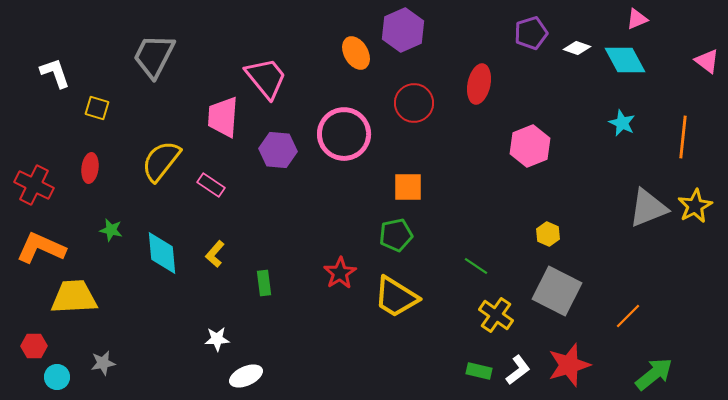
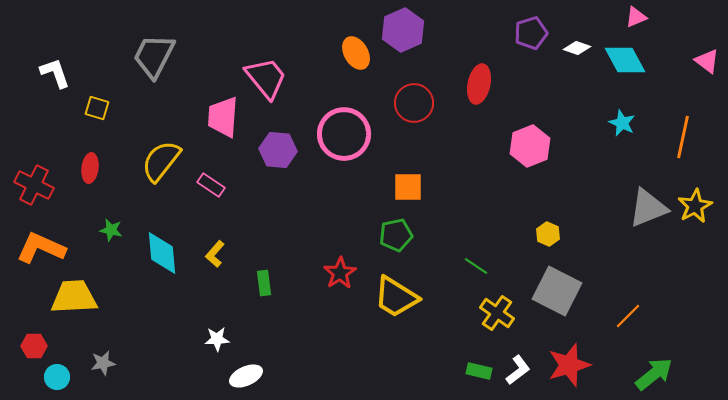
pink triangle at (637, 19): moved 1 px left, 2 px up
orange line at (683, 137): rotated 6 degrees clockwise
yellow cross at (496, 315): moved 1 px right, 2 px up
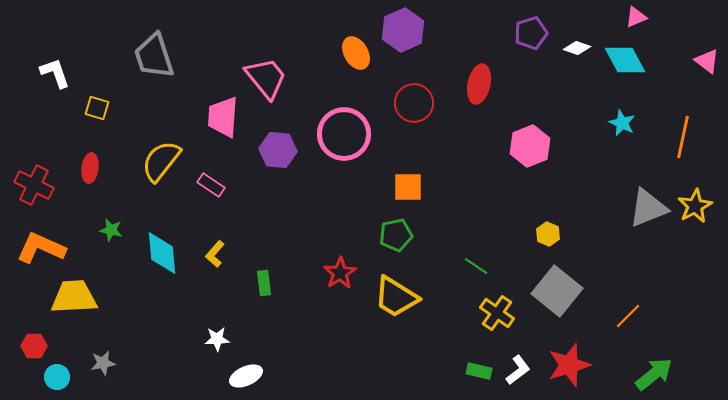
gray trapezoid at (154, 56): rotated 45 degrees counterclockwise
gray square at (557, 291): rotated 12 degrees clockwise
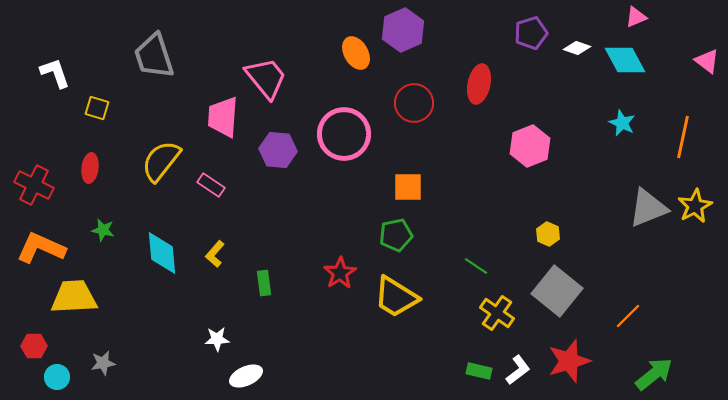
green star at (111, 230): moved 8 px left
red star at (569, 365): moved 4 px up
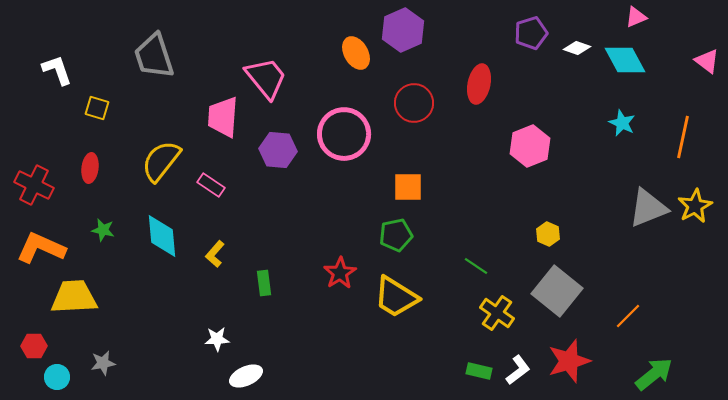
white L-shape at (55, 73): moved 2 px right, 3 px up
cyan diamond at (162, 253): moved 17 px up
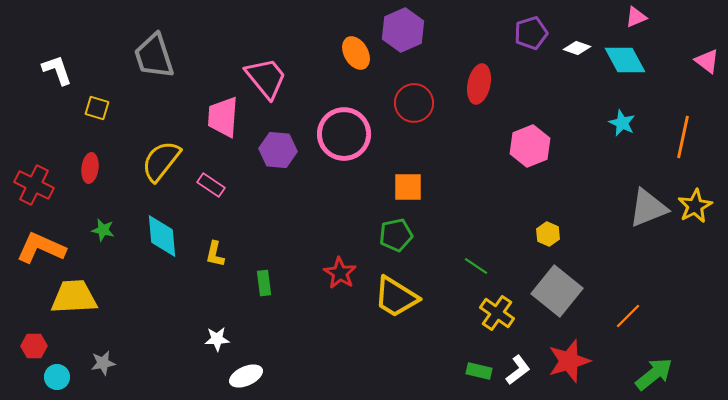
yellow L-shape at (215, 254): rotated 28 degrees counterclockwise
red star at (340, 273): rotated 8 degrees counterclockwise
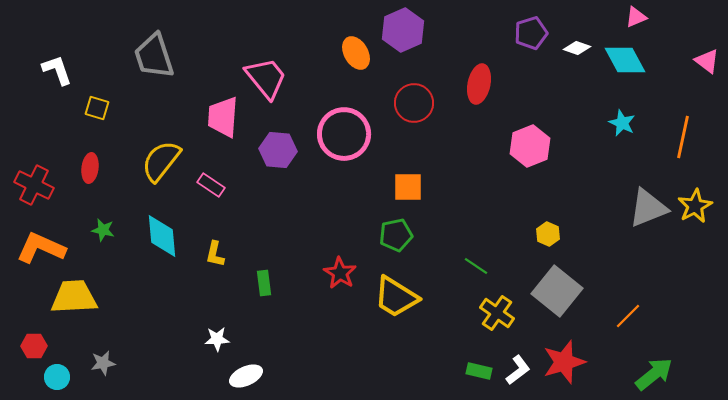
red star at (569, 361): moved 5 px left, 1 px down
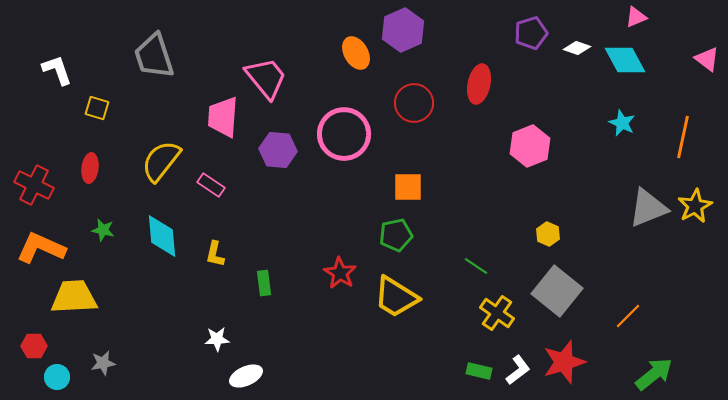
pink triangle at (707, 61): moved 2 px up
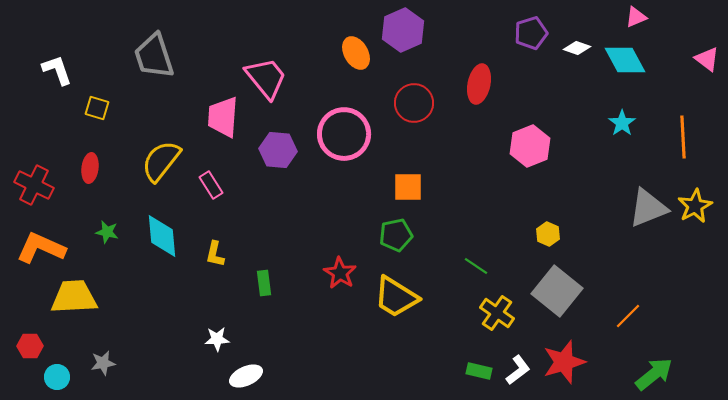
cyan star at (622, 123): rotated 12 degrees clockwise
orange line at (683, 137): rotated 15 degrees counterclockwise
pink rectangle at (211, 185): rotated 24 degrees clockwise
green star at (103, 230): moved 4 px right, 2 px down
red hexagon at (34, 346): moved 4 px left
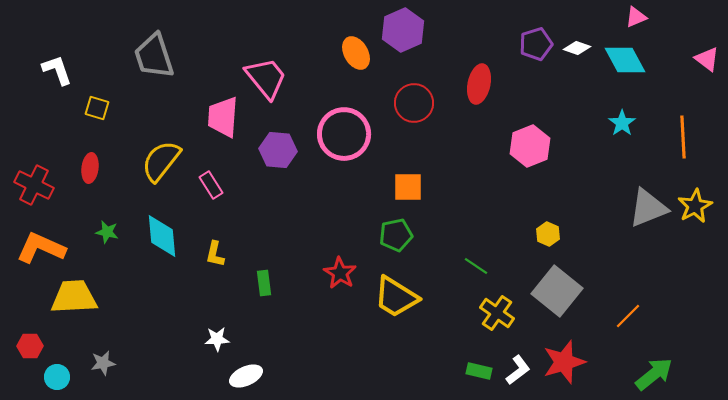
purple pentagon at (531, 33): moved 5 px right, 11 px down
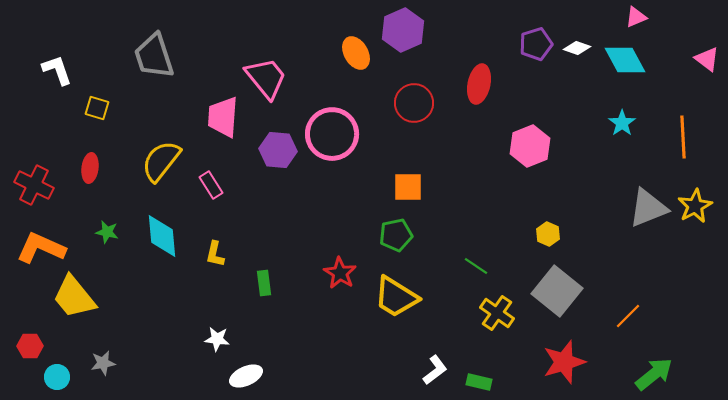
pink circle at (344, 134): moved 12 px left
yellow trapezoid at (74, 297): rotated 126 degrees counterclockwise
white star at (217, 339): rotated 10 degrees clockwise
white L-shape at (518, 370): moved 83 px left
green rectangle at (479, 371): moved 11 px down
